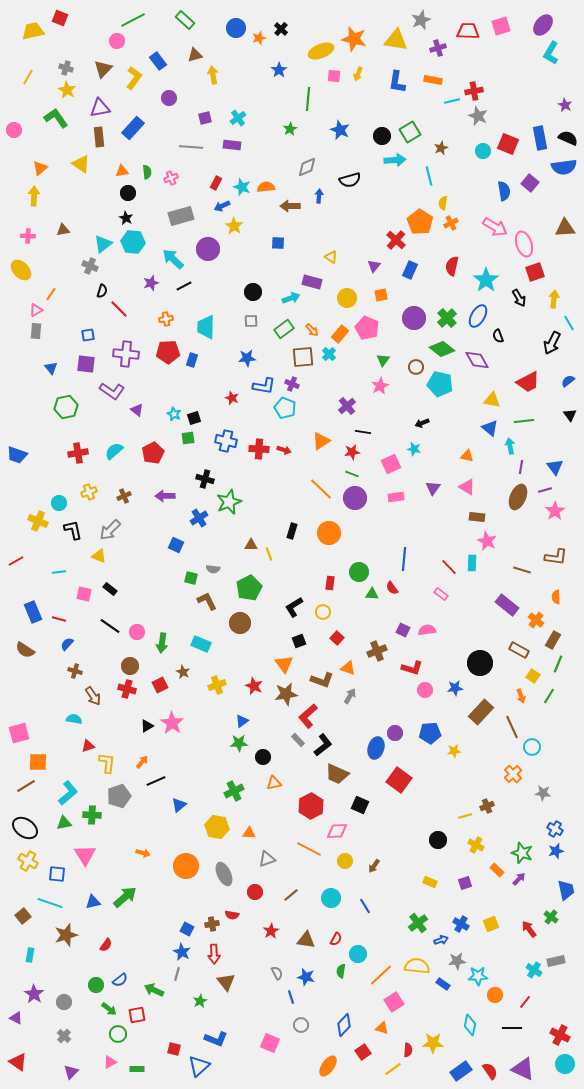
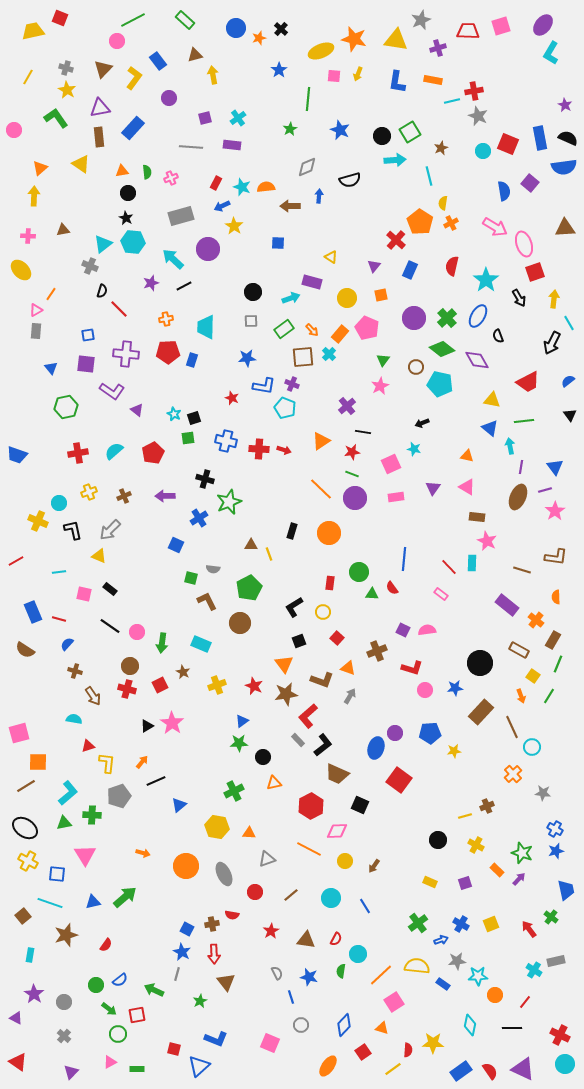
blue star at (306, 977): moved 3 px right
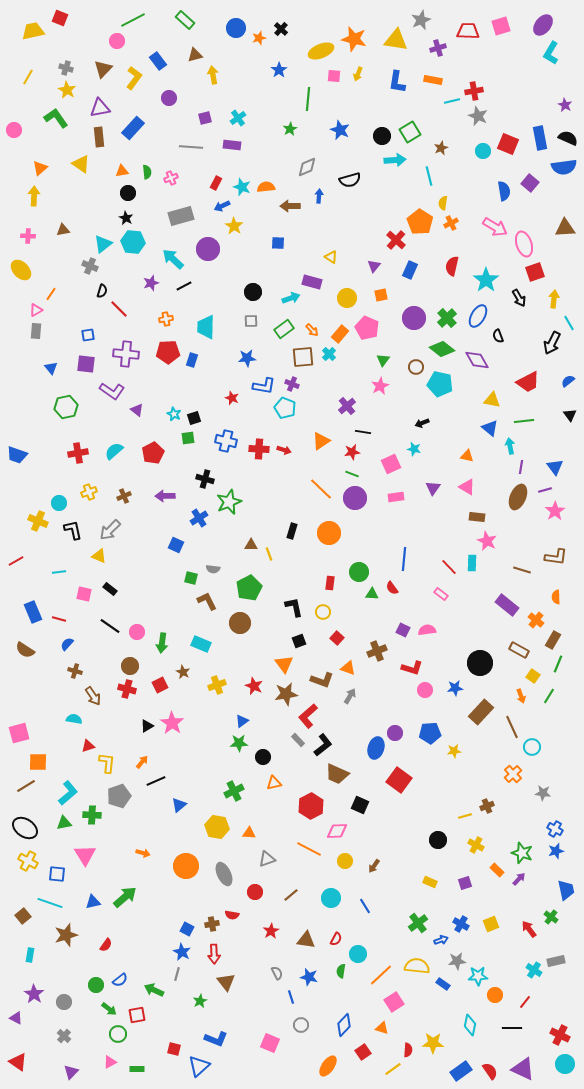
black L-shape at (294, 607): rotated 110 degrees clockwise
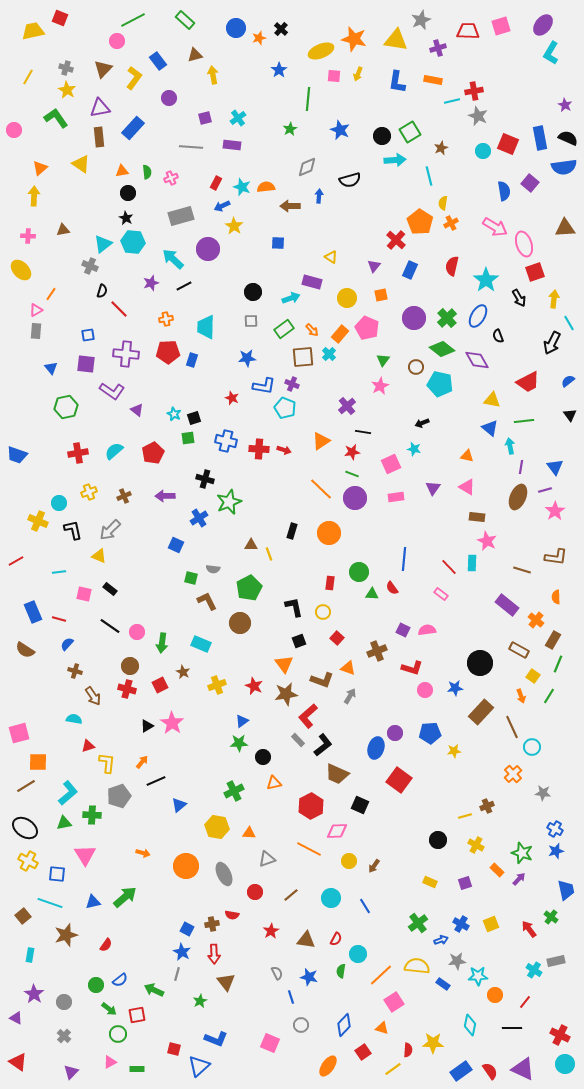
yellow circle at (345, 861): moved 4 px right
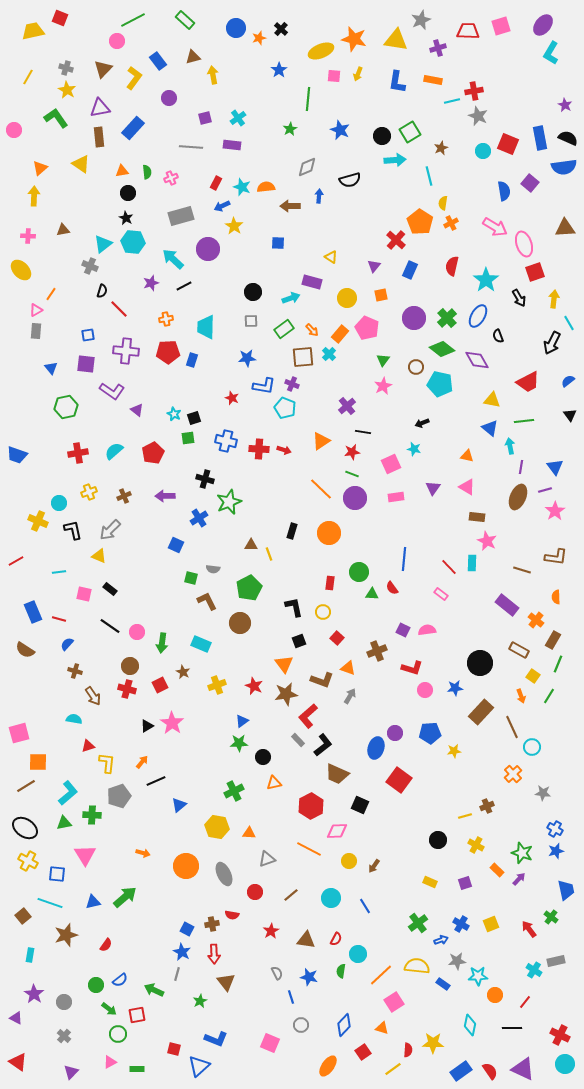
brown triangle at (195, 55): moved 2 px left, 2 px down
purple cross at (126, 354): moved 3 px up
pink star at (380, 386): moved 3 px right
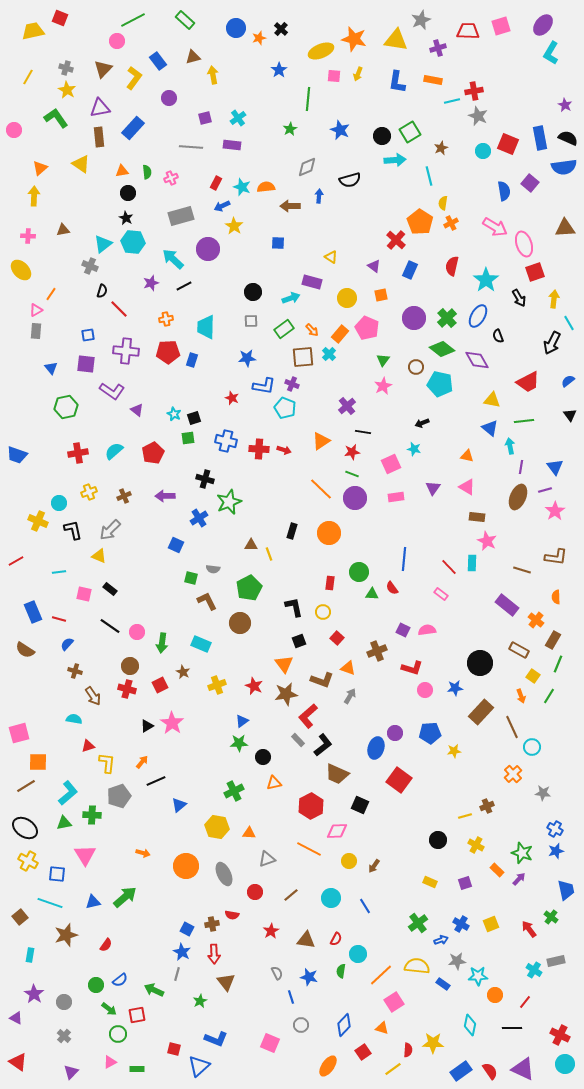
purple triangle at (374, 266): rotated 32 degrees counterclockwise
brown square at (23, 916): moved 3 px left, 1 px down
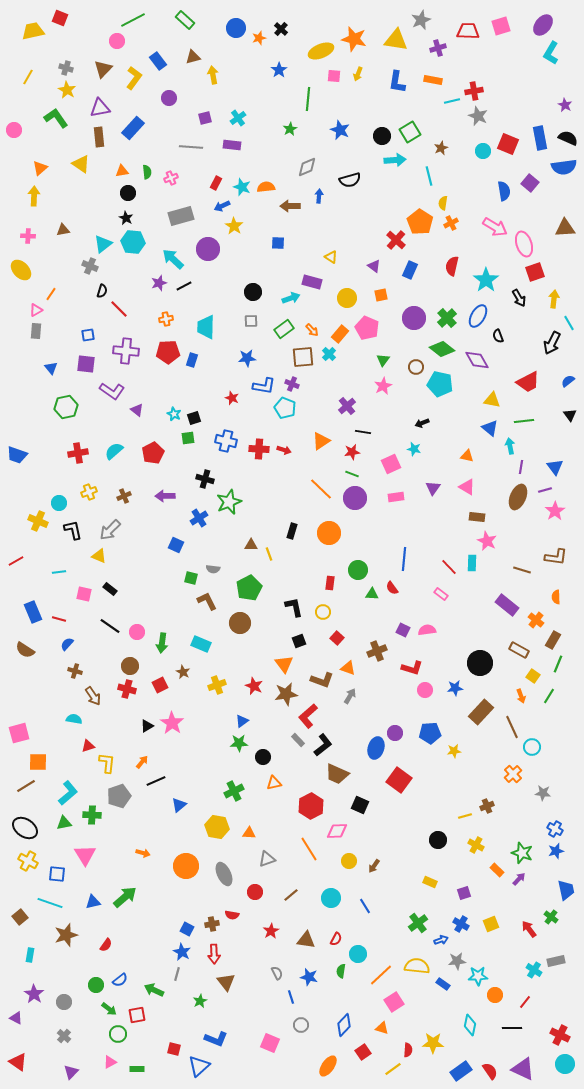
purple star at (151, 283): moved 8 px right
green circle at (359, 572): moved 1 px left, 2 px up
orange line at (309, 849): rotated 30 degrees clockwise
purple square at (465, 883): moved 1 px left, 10 px down
